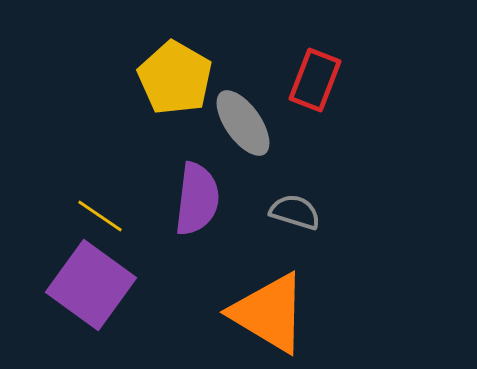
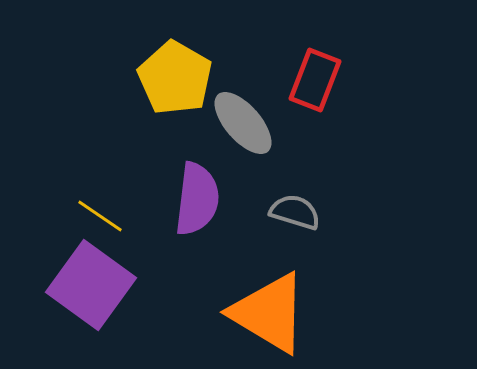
gray ellipse: rotated 6 degrees counterclockwise
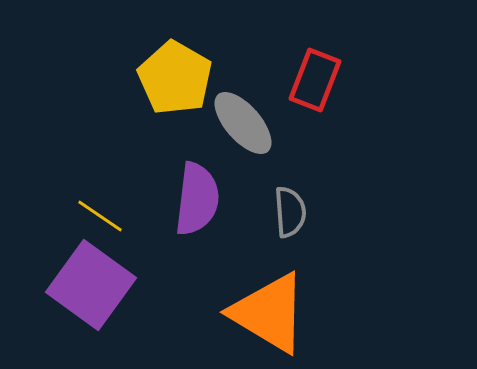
gray semicircle: moved 5 px left; rotated 69 degrees clockwise
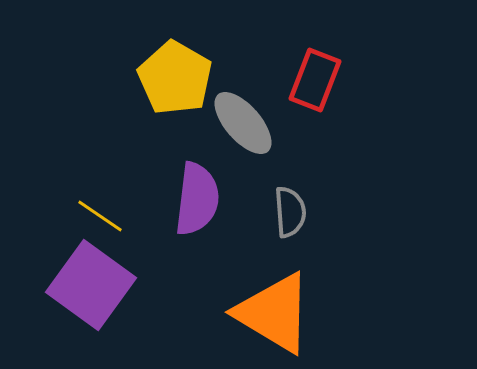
orange triangle: moved 5 px right
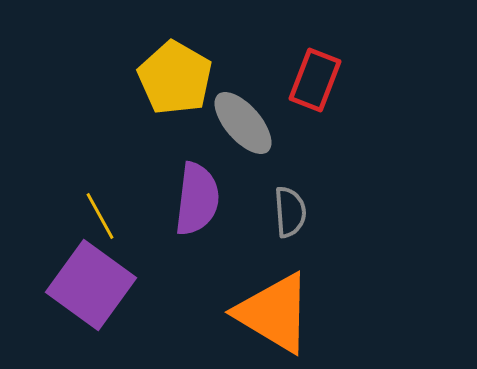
yellow line: rotated 27 degrees clockwise
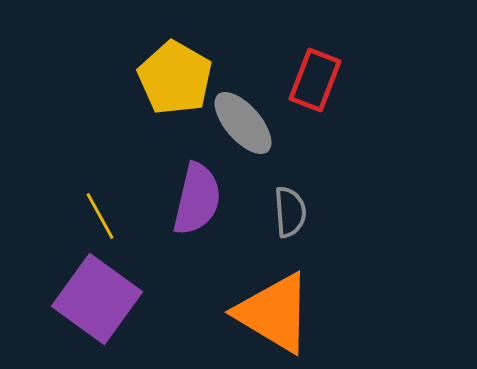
purple semicircle: rotated 6 degrees clockwise
purple square: moved 6 px right, 14 px down
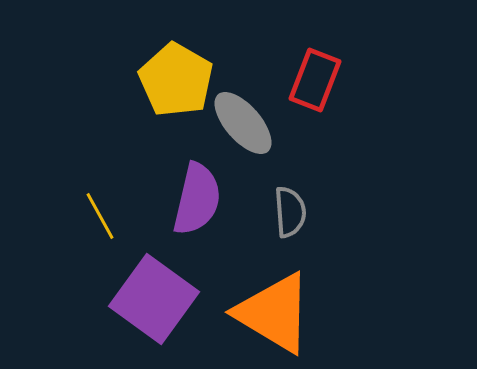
yellow pentagon: moved 1 px right, 2 px down
purple square: moved 57 px right
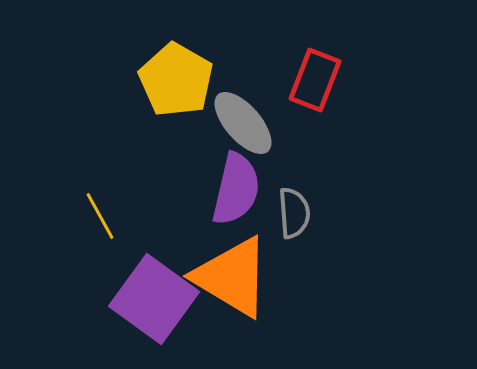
purple semicircle: moved 39 px right, 10 px up
gray semicircle: moved 4 px right, 1 px down
orange triangle: moved 42 px left, 36 px up
